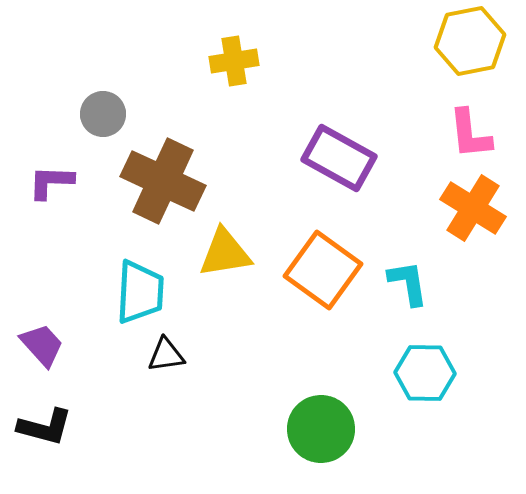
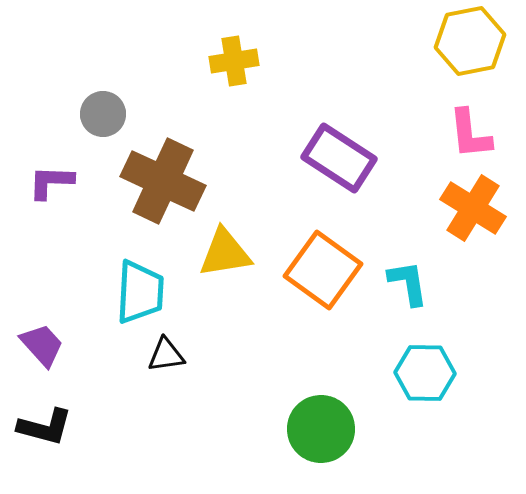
purple rectangle: rotated 4 degrees clockwise
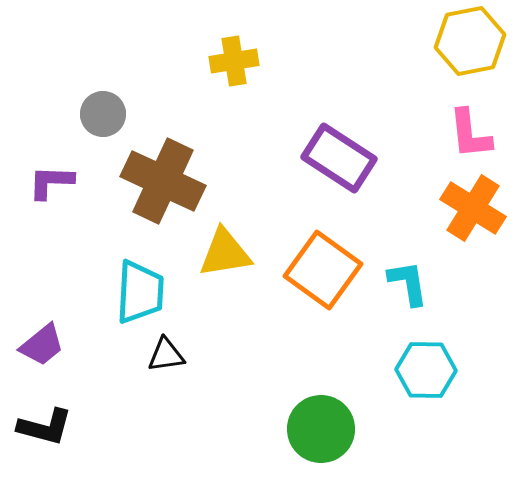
purple trapezoid: rotated 93 degrees clockwise
cyan hexagon: moved 1 px right, 3 px up
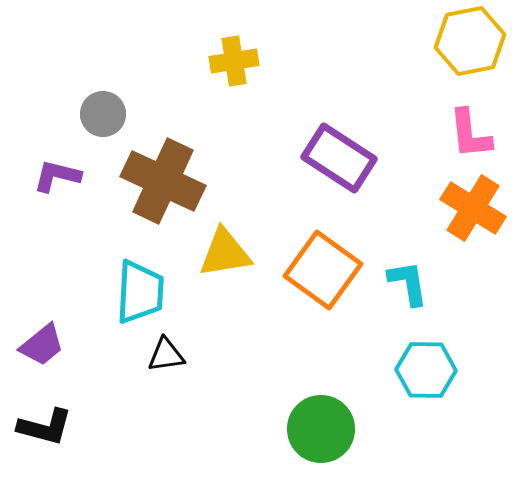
purple L-shape: moved 6 px right, 6 px up; rotated 12 degrees clockwise
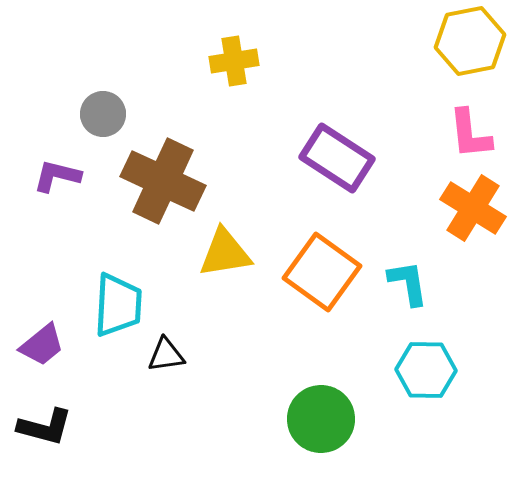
purple rectangle: moved 2 px left
orange square: moved 1 px left, 2 px down
cyan trapezoid: moved 22 px left, 13 px down
green circle: moved 10 px up
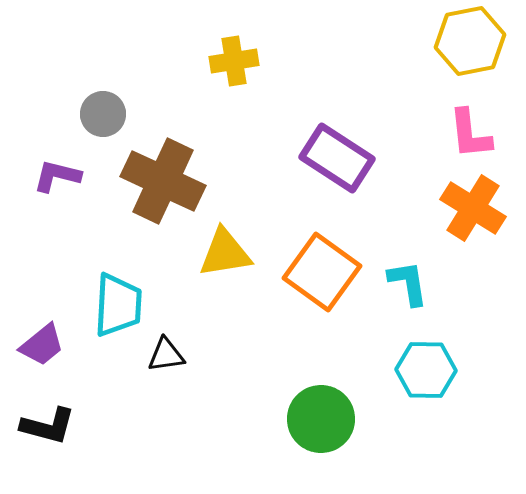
black L-shape: moved 3 px right, 1 px up
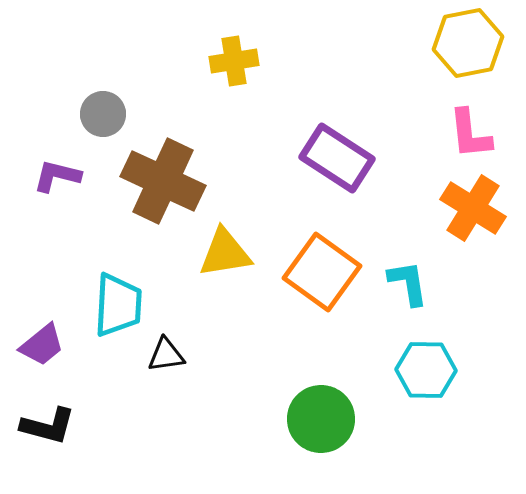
yellow hexagon: moved 2 px left, 2 px down
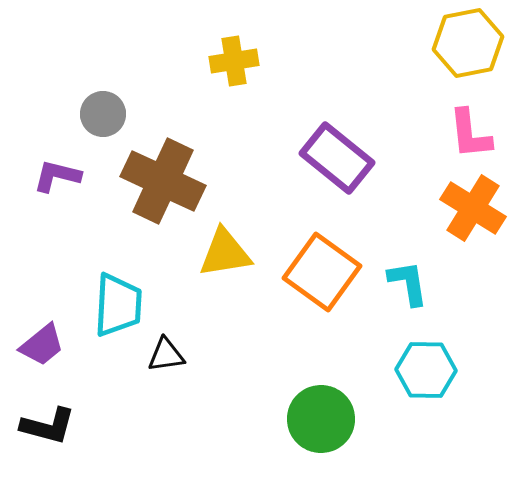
purple rectangle: rotated 6 degrees clockwise
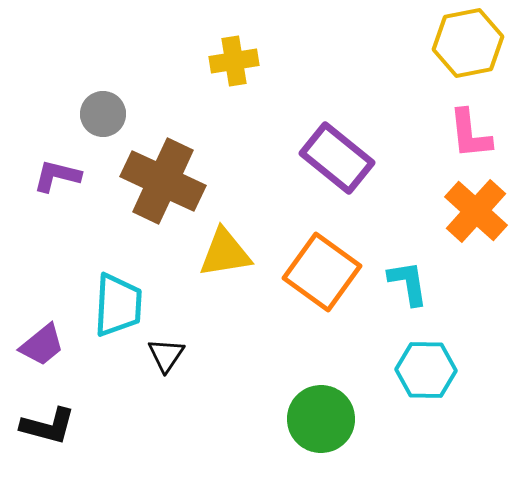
orange cross: moved 3 px right, 3 px down; rotated 10 degrees clockwise
black triangle: rotated 48 degrees counterclockwise
